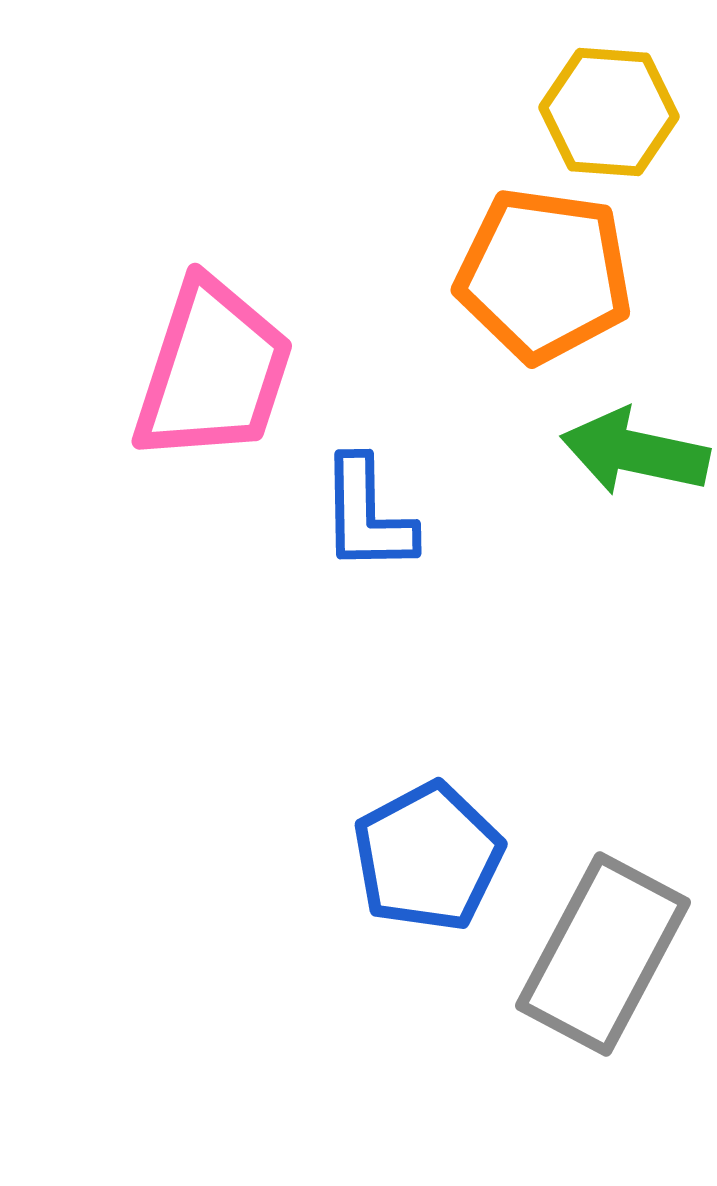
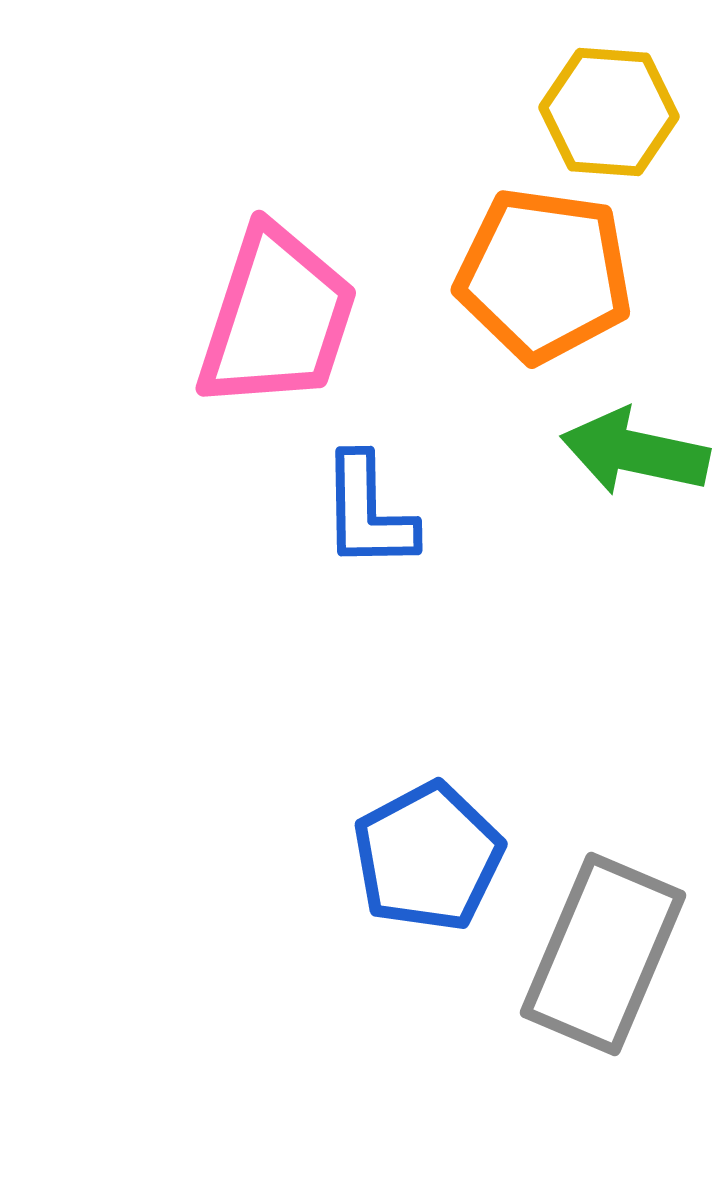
pink trapezoid: moved 64 px right, 53 px up
blue L-shape: moved 1 px right, 3 px up
gray rectangle: rotated 5 degrees counterclockwise
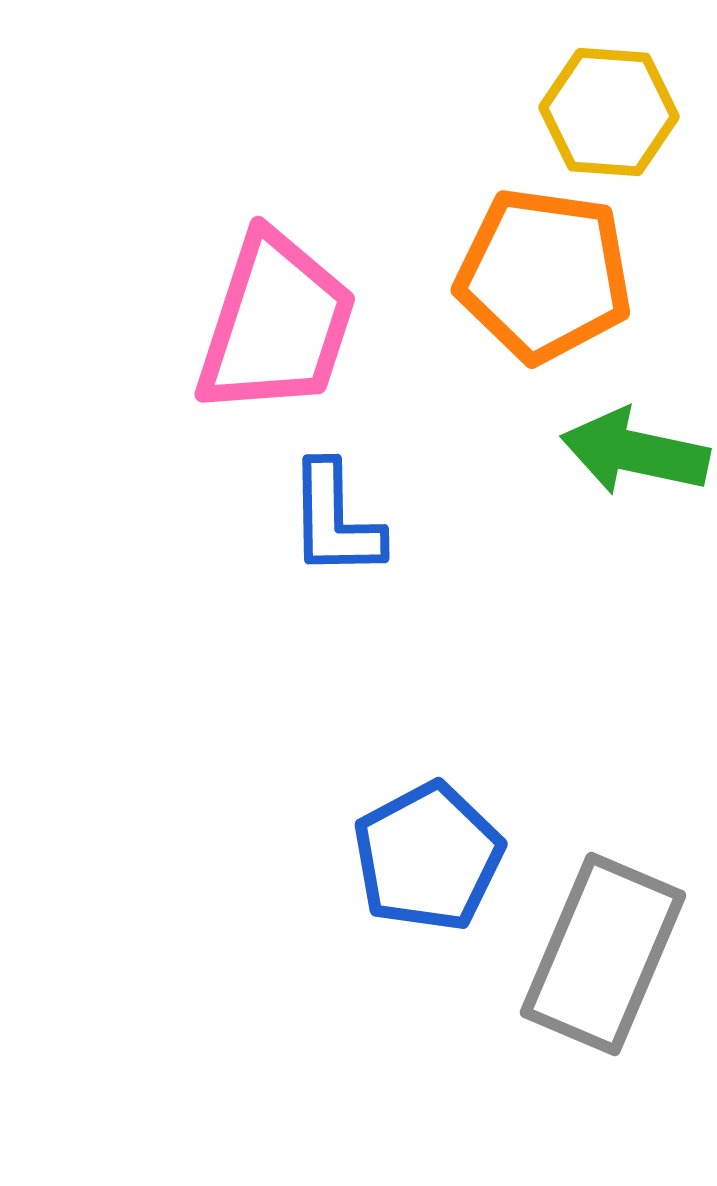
pink trapezoid: moved 1 px left, 6 px down
blue L-shape: moved 33 px left, 8 px down
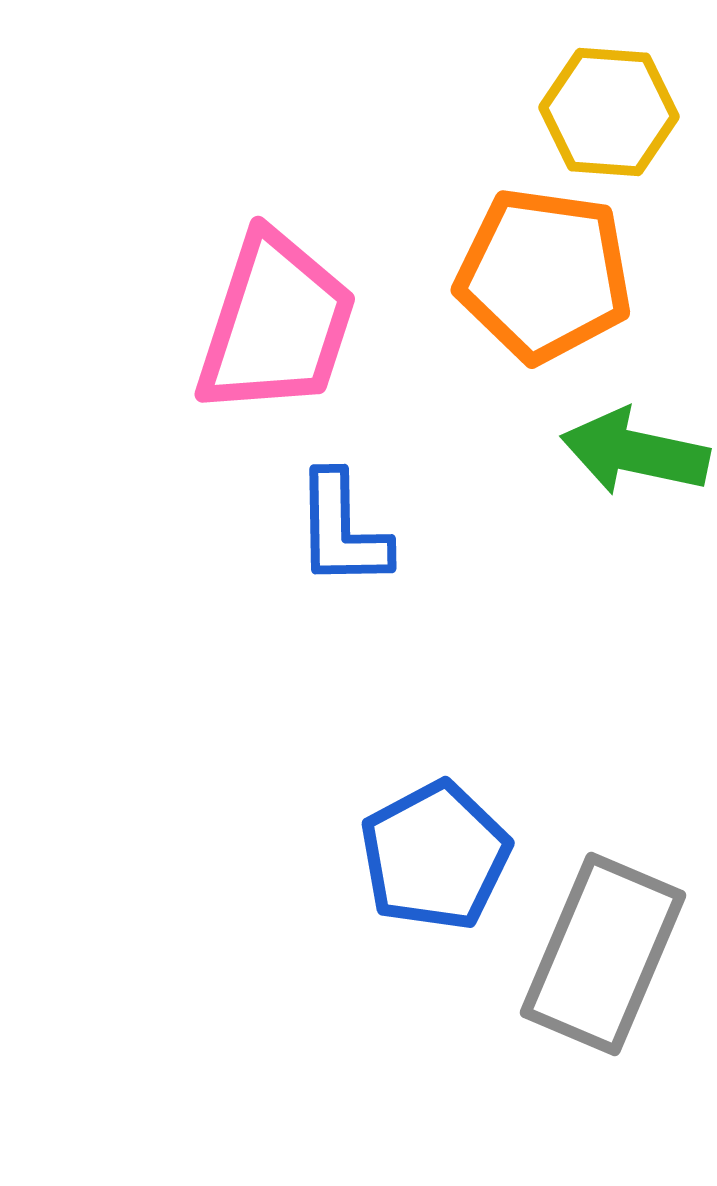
blue L-shape: moved 7 px right, 10 px down
blue pentagon: moved 7 px right, 1 px up
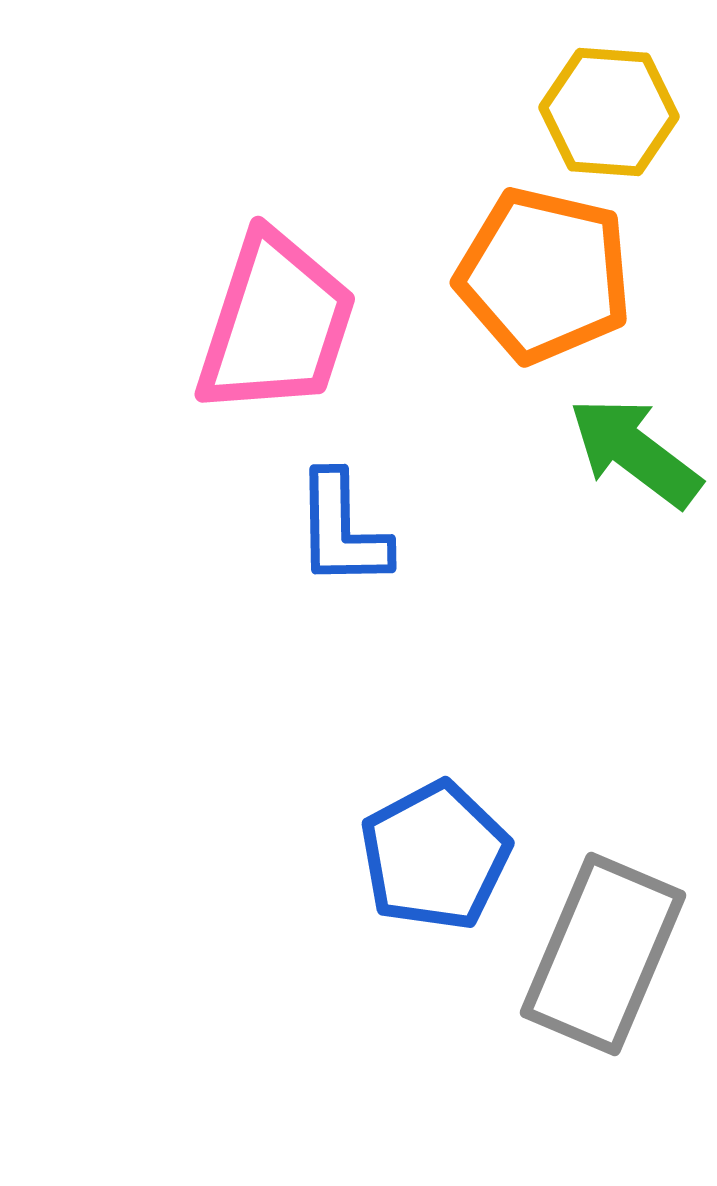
orange pentagon: rotated 5 degrees clockwise
green arrow: rotated 25 degrees clockwise
